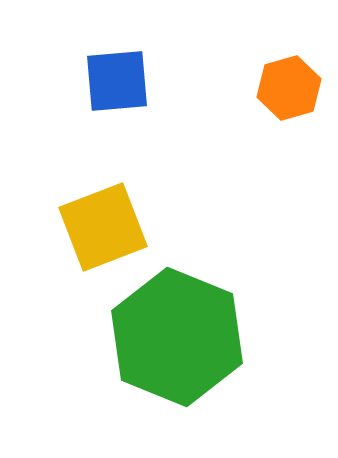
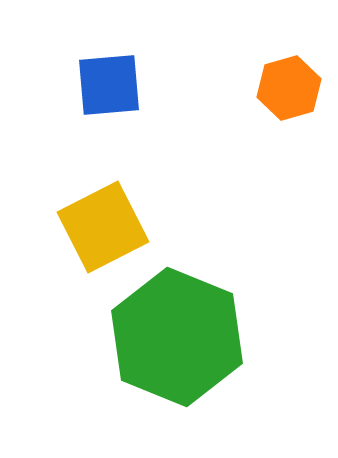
blue square: moved 8 px left, 4 px down
yellow square: rotated 6 degrees counterclockwise
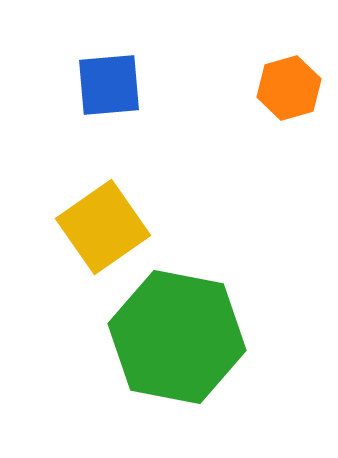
yellow square: rotated 8 degrees counterclockwise
green hexagon: rotated 11 degrees counterclockwise
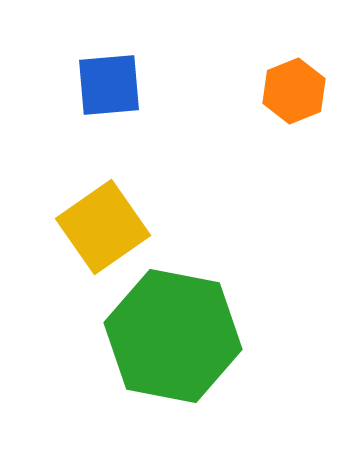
orange hexagon: moved 5 px right, 3 px down; rotated 6 degrees counterclockwise
green hexagon: moved 4 px left, 1 px up
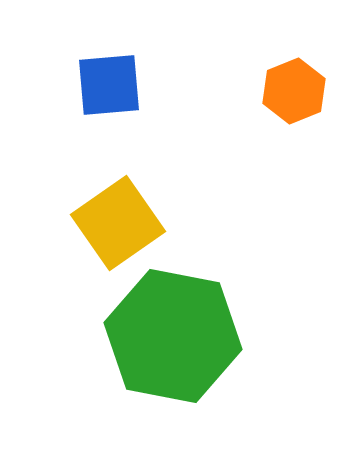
yellow square: moved 15 px right, 4 px up
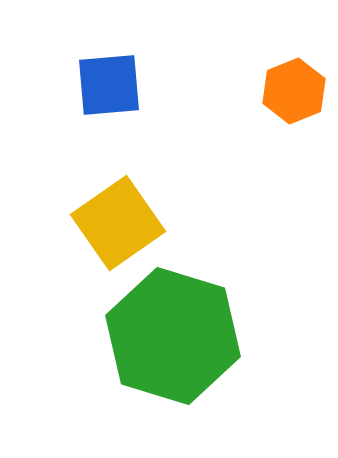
green hexagon: rotated 6 degrees clockwise
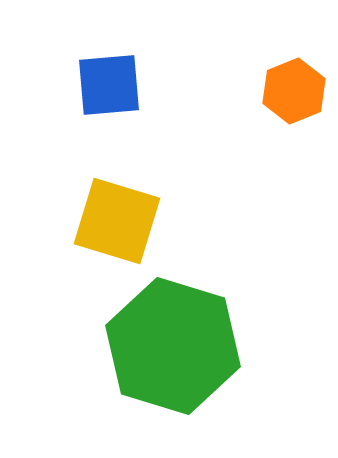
yellow square: moved 1 px left, 2 px up; rotated 38 degrees counterclockwise
green hexagon: moved 10 px down
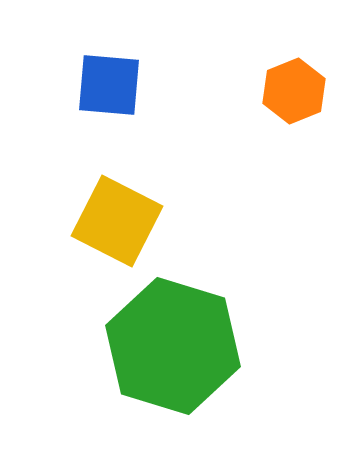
blue square: rotated 10 degrees clockwise
yellow square: rotated 10 degrees clockwise
